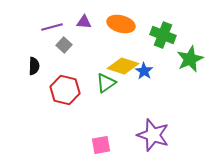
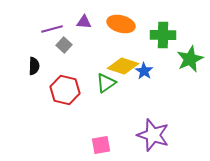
purple line: moved 2 px down
green cross: rotated 20 degrees counterclockwise
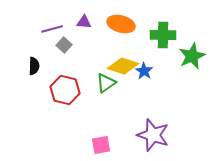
green star: moved 2 px right, 3 px up
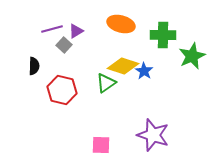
purple triangle: moved 8 px left, 9 px down; rotated 35 degrees counterclockwise
red hexagon: moved 3 px left
pink square: rotated 12 degrees clockwise
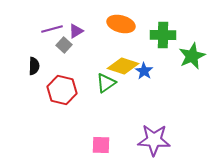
purple star: moved 1 px right, 5 px down; rotated 16 degrees counterclockwise
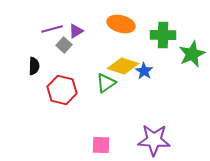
green star: moved 2 px up
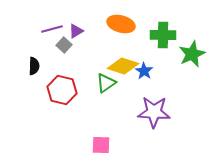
purple star: moved 28 px up
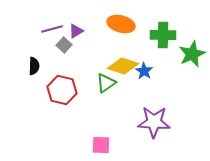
purple star: moved 10 px down
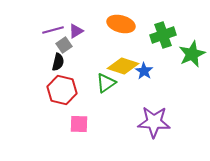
purple line: moved 1 px right, 1 px down
green cross: rotated 20 degrees counterclockwise
gray square: rotated 14 degrees clockwise
black semicircle: moved 24 px right, 4 px up; rotated 12 degrees clockwise
pink square: moved 22 px left, 21 px up
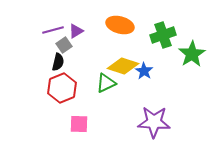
orange ellipse: moved 1 px left, 1 px down
green star: rotated 8 degrees counterclockwise
green triangle: rotated 10 degrees clockwise
red hexagon: moved 2 px up; rotated 24 degrees clockwise
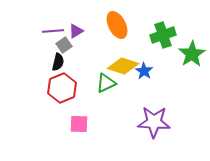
orange ellipse: moved 3 px left; rotated 48 degrees clockwise
purple line: moved 1 px down; rotated 10 degrees clockwise
